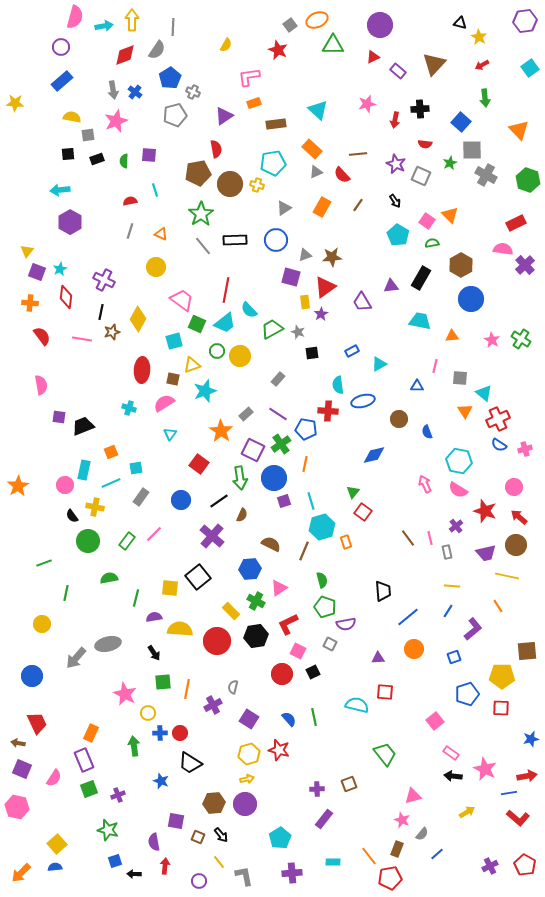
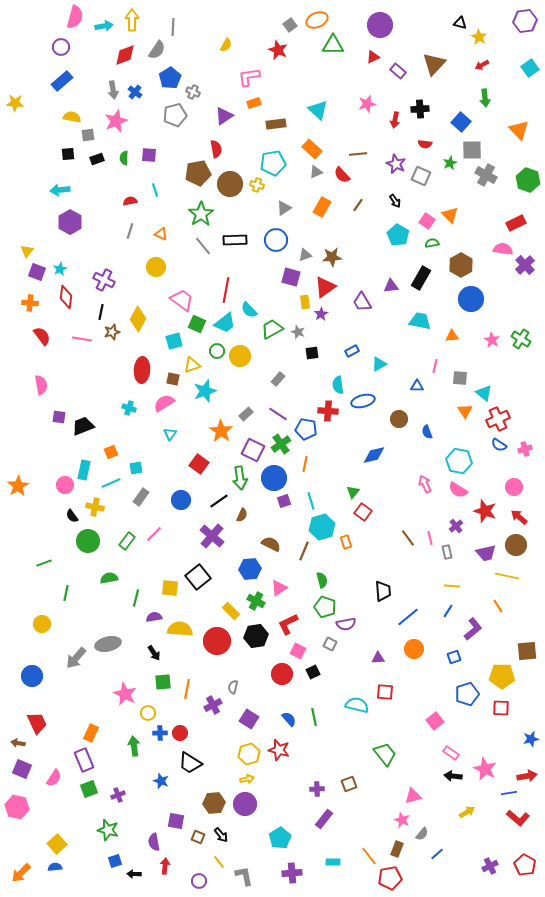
green semicircle at (124, 161): moved 3 px up
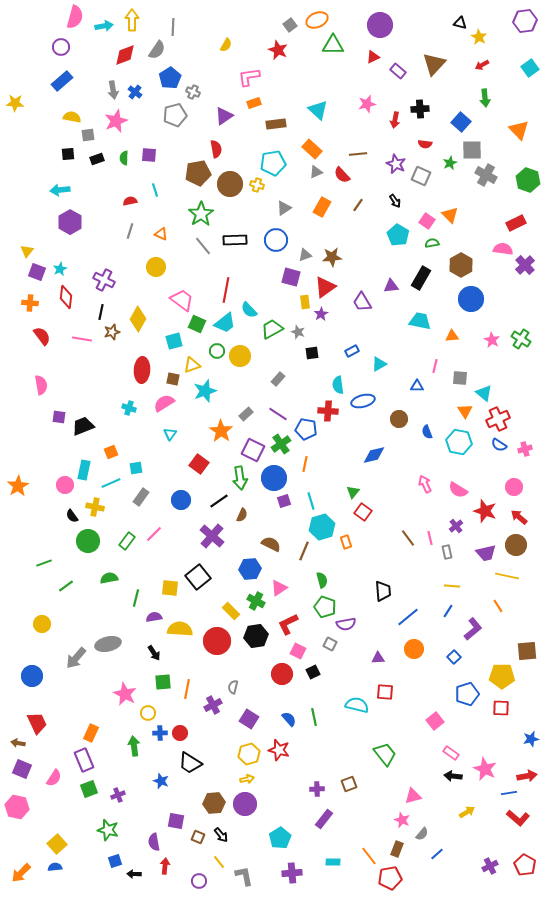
cyan hexagon at (459, 461): moved 19 px up
green line at (66, 593): moved 7 px up; rotated 42 degrees clockwise
blue square at (454, 657): rotated 24 degrees counterclockwise
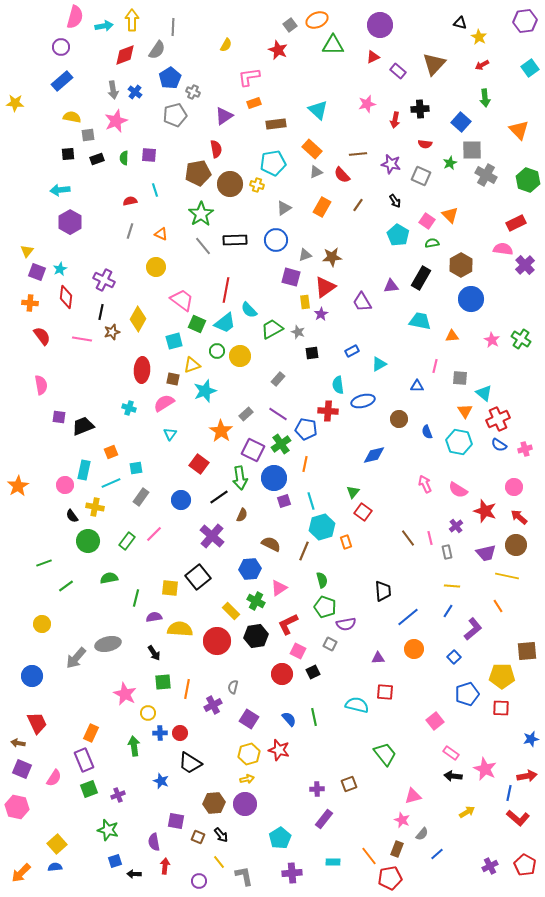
purple star at (396, 164): moved 5 px left; rotated 12 degrees counterclockwise
black line at (219, 501): moved 4 px up
blue line at (509, 793): rotated 70 degrees counterclockwise
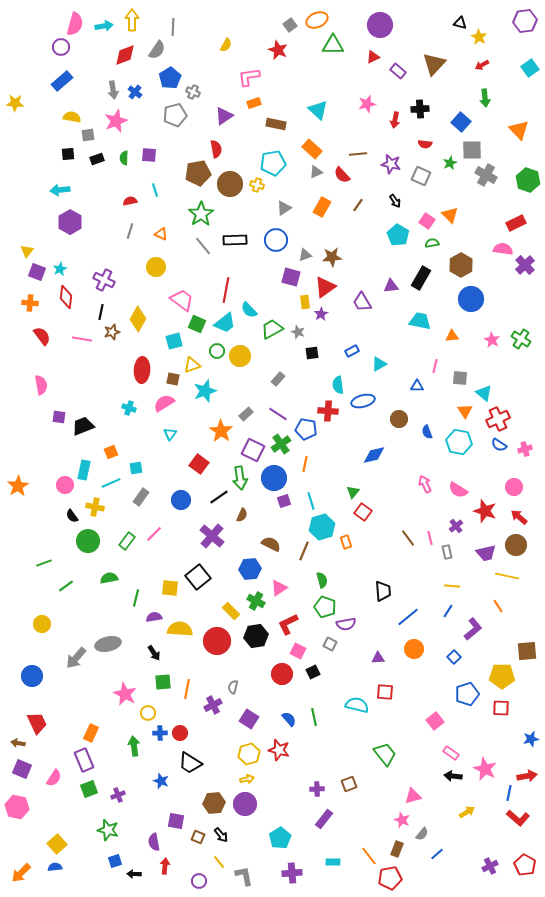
pink semicircle at (75, 17): moved 7 px down
brown rectangle at (276, 124): rotated 18 degrees clockwise
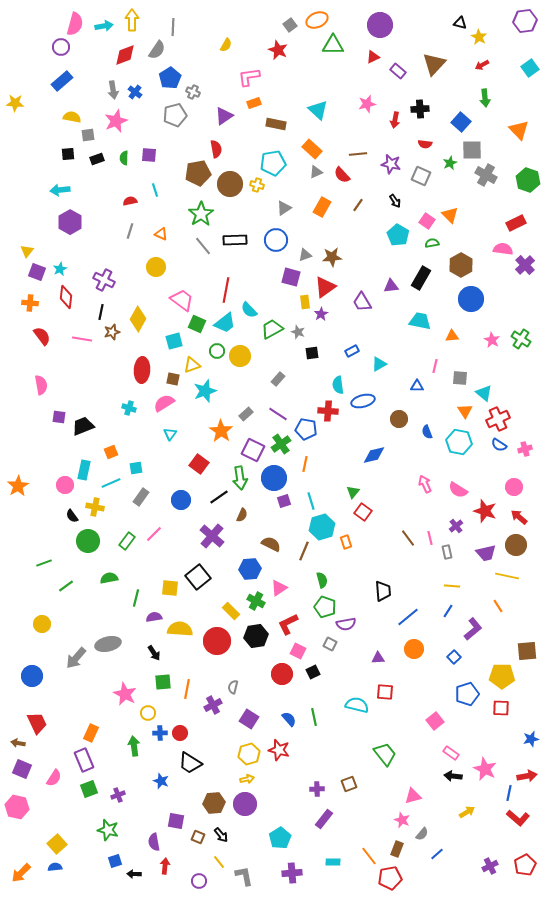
red pentagon at (525, 865): rotated 15 degrees clockwise
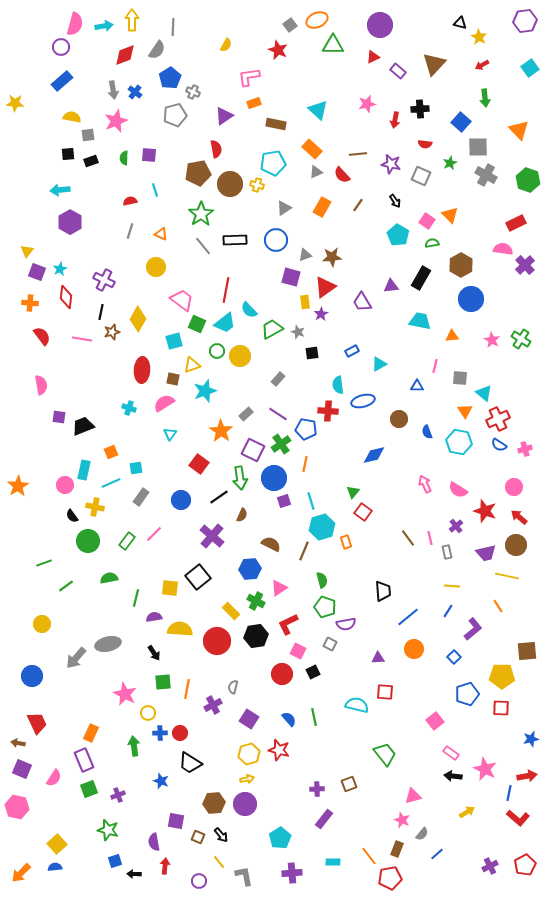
gray square at (472, 150): moved 6 px right, 3 px up
black rectangle at (97, 159): moved 6 px left, 2 px down
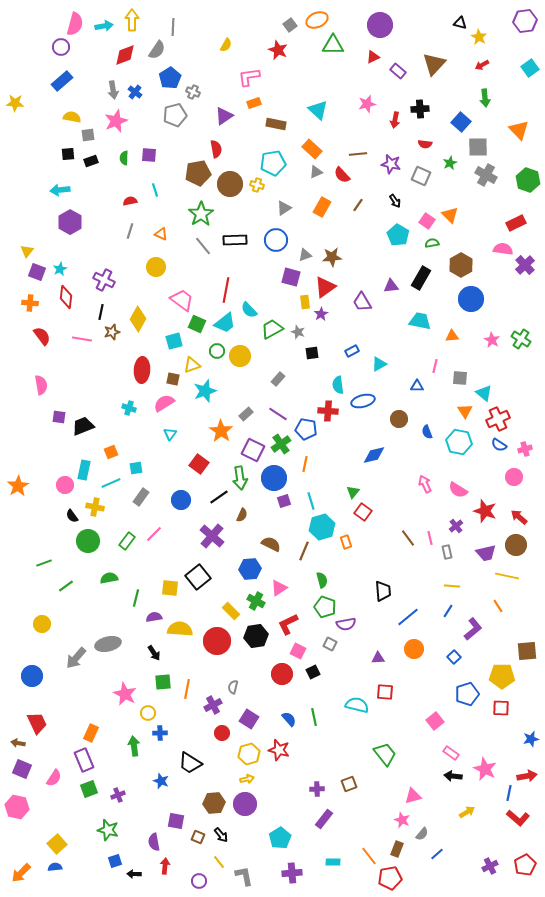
pink circle at (514, 487): moved 10 px up
red circle at (180, 733): moved 42 px right
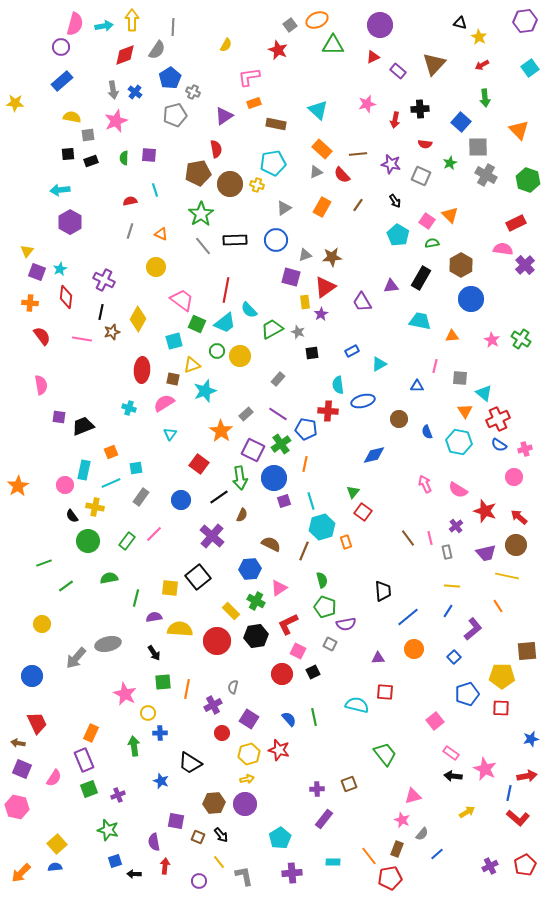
orange rectangle at (312, 149): moved 10 px right
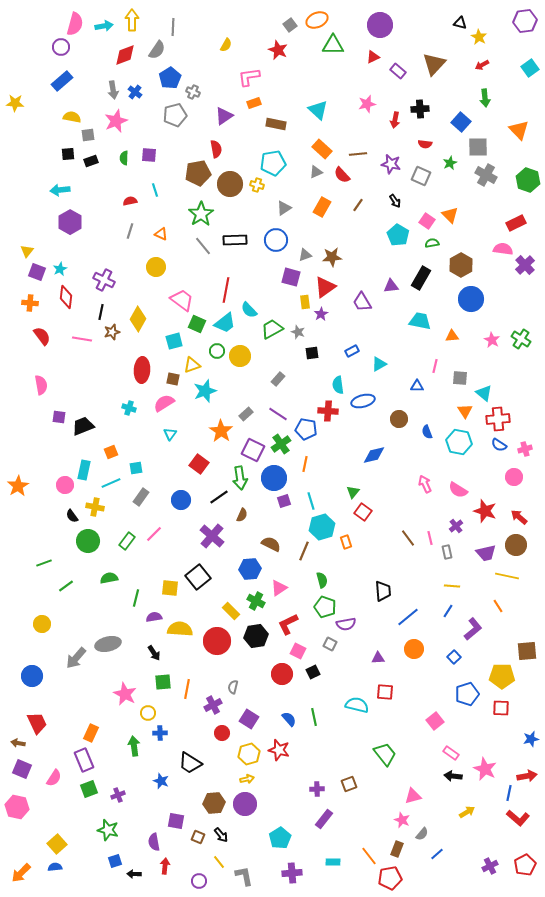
red cross at (498, 419): rotated 20 degrees clockwise
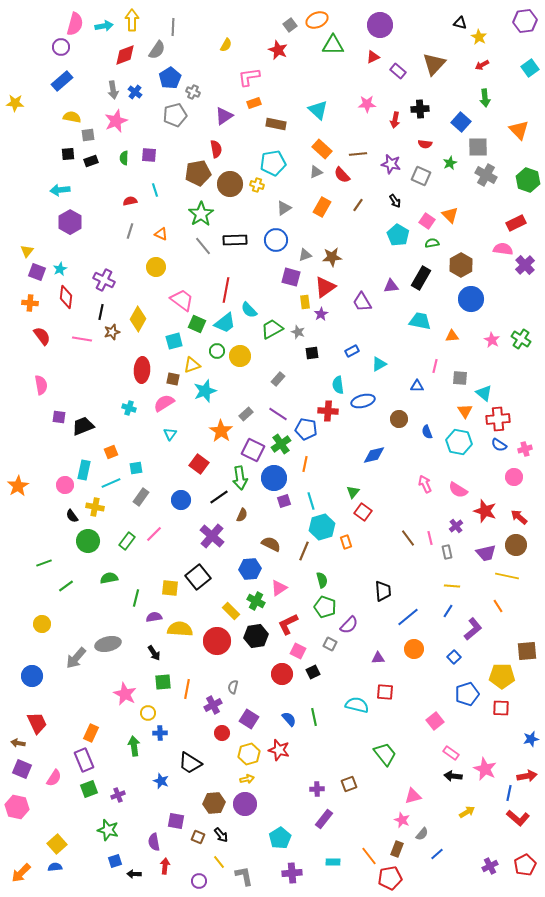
pink star at (367, 104): rotated 12 degrees clockwise
purple semicircle at (346, 624): moved 3 px right, 1 px down; rotated 36 degrees counterclockwise
